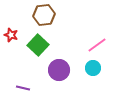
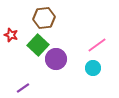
brown hexagon: moved 3 px down
purple circle: moved 3 px left, 11 px up
purple line: rotated 48 degrees counterclockwise
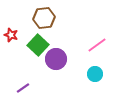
cyan circle: moved 2 px right, 6 px down
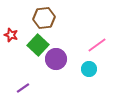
cyan circle: moved 6 px left, 5 px up
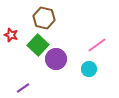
brown hexagon: rotated 20 degrees clockwise
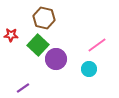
red star: rotated 16 degrees counterclockwise
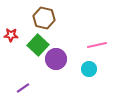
pink line: rotated 24 degrees clockwise
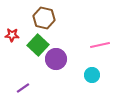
red star: moved 1 px right
pink line: moved 3 px right
cyan circle: moved 3 px right, 6 px down
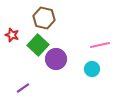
red star: rotated 16 degrees clockwise
cyan circle: moved 6 px up
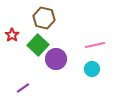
red star: rotated 16 degrees clockwise
pink line: moved 5 px left
